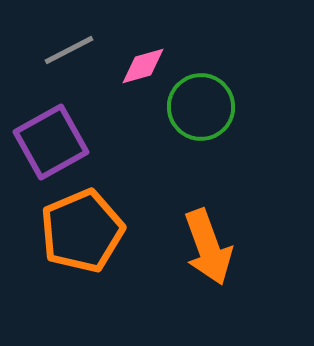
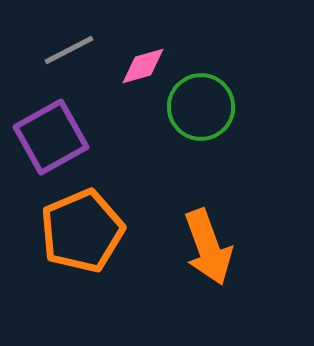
purple square: moved 5 px up
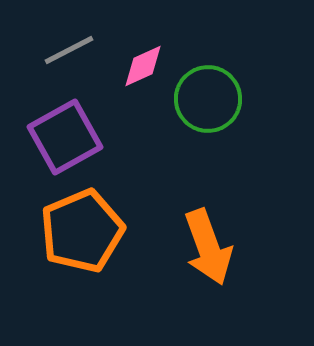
pink diamond: rotated 9 degrees counterclockwise
green circle: moved 7 px right, 8 px up
purple square: moved 14 px right
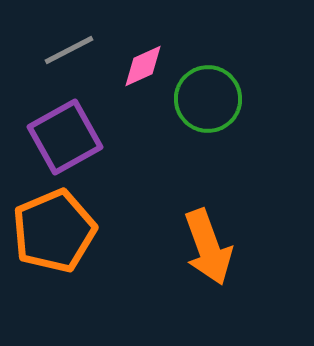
orange pentagon: moved 28 px left
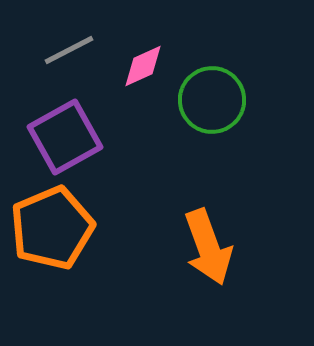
green circle: moved 4 px right, 1 px down
orange pentagon: moved 2 px left, 3 px up
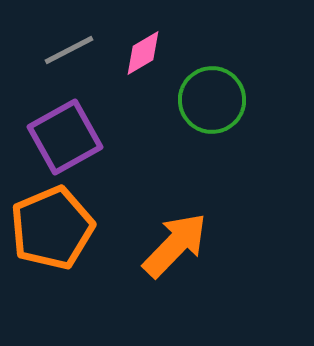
pink diamond: moved 13 px up; rotated 6 degrees counterclockwise
orange arrow: moved 33 px left, 2 px up; rotated 116 degrees counterclockwise
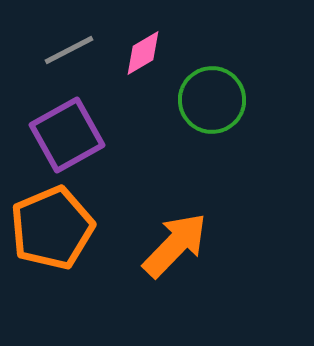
purple square: moved 2 px right, 2 px up
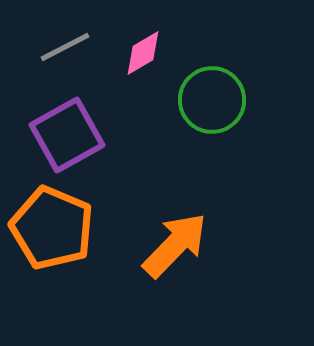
gray line: moved 4 px left, 3 px up
orange pentagon: rotated 26 degrees counterclockwise
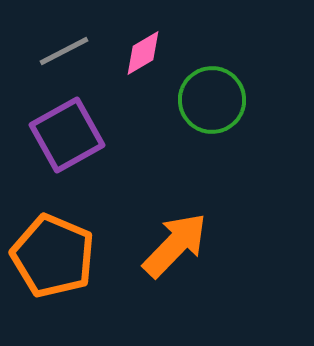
gray line: moved 1 px left, 4 px down
orange pentagon: moved 1 px right, 28 px down
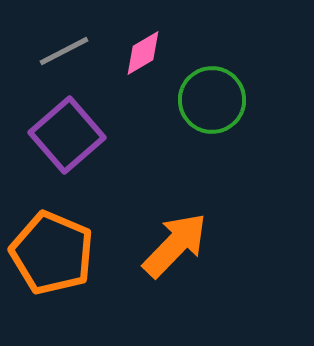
purple square: rotated 12 degrees counterclockwise
orange pentagon: moved 1 px left, 3 px up
